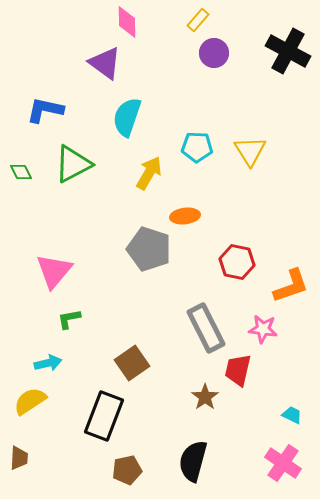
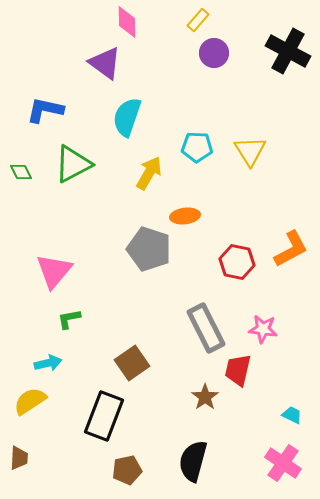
orange L-shape: moved 37 px up; rotated 9 degrees counterclockwise
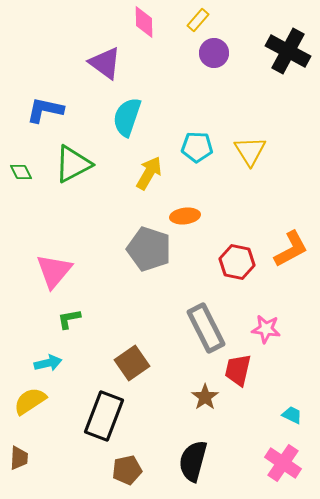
pink diamond: moved 17 px right
pink star: moved 3 px right
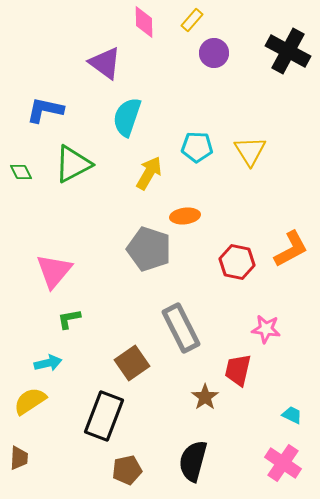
yellow rectangle: moved 6 px left
gray rectangle: moved 25 px left
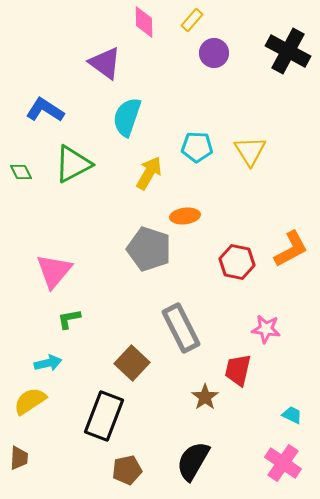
blue L-shape: rotated 21 degrees clockwise
brown square: rotated 12 degrees counterclockwise
black semicircle: rotated 15 degrees clockwise
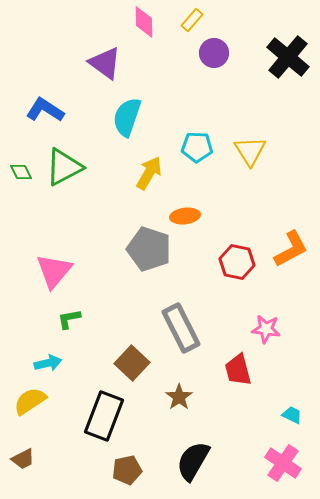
black cross: moved 6 px down; rotated 12 degrees clockwise
green triangle: moved 9 px left, 3 px down
red trapezoid: rotated 28 degrees counterclockwise
brown star: moved 26 px left
brown trapezoid: moved 4 px right, 1 px down; rotated 60 degrees clockwise
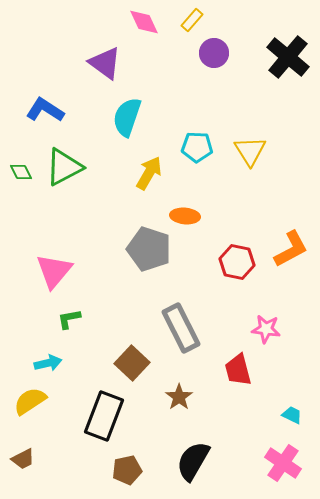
pink diamond: rotated 24 degrees counterclockwise
orange ellipse: rotated 12 degrees clockwise
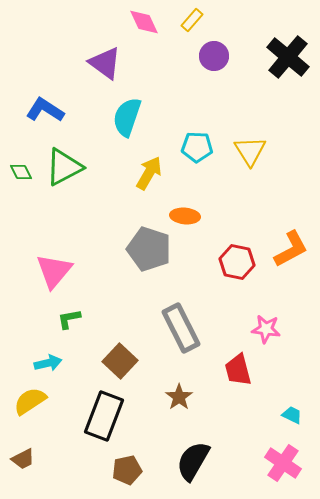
purple circle: moved 3 px down
brown square: moved 12 px left, 2 px up
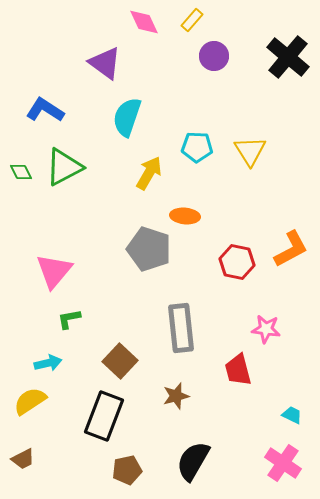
gray rectangle: rotated 21 degrees clockwise
brown star: moved 3 px left, 1 px up; rotated 20 degrees clockwise
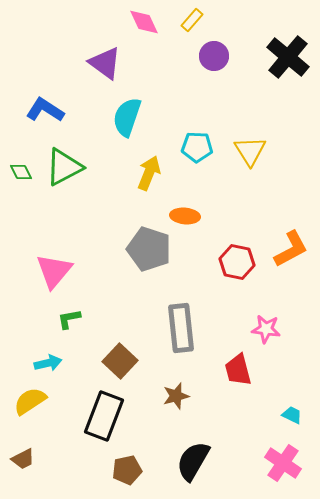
yellow arrow: rotated 8 degrees counterclockwise
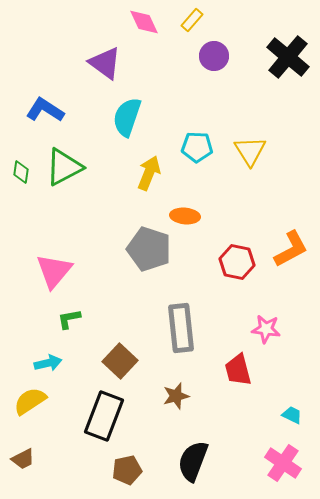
green diamond: rotated 35 degrees clockwise
black semicircle: rotated 9 degrees counterclockwise
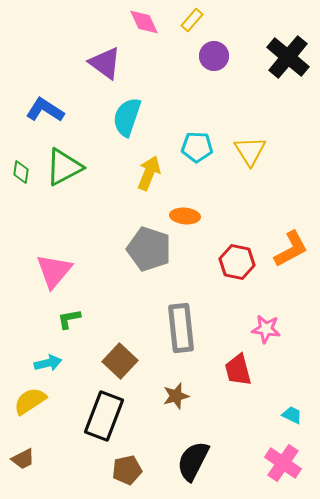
black semicircle: rotated 6 degrees clockwise
